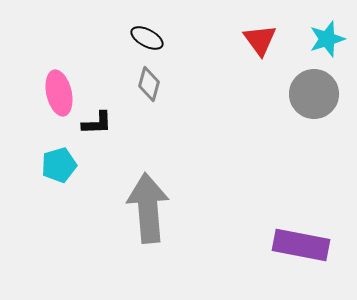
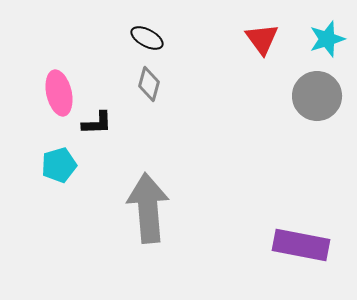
red triangle: moved 2 px right, 1 px up
gray circle: moved 3 px right, 2 px down
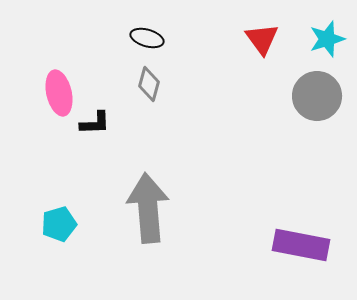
black ellipse: rotated 12 degrees counterclockwise
black L-shape: moved 2 px left
cyan pentagon: moved 59 px down
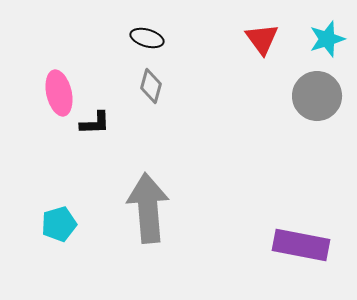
gray diamond: moved 2 px right, 2 px down
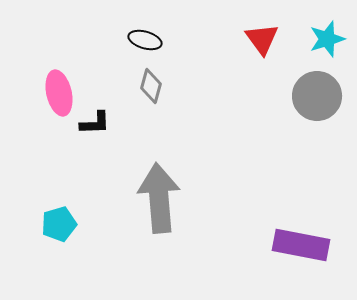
black ellipse: moved 2 px left, 2 px down
gray arrow: moved 11 px right, 10 px up
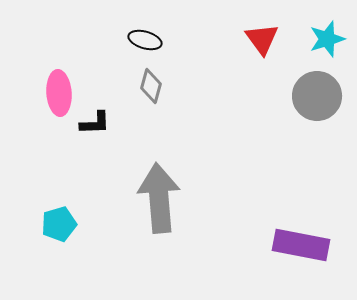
pink ellipse: rotated 9 degrees clockwise
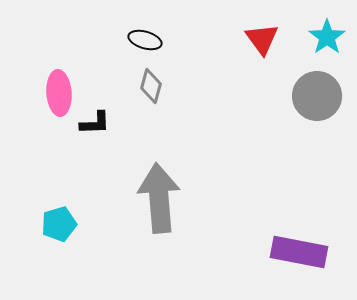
cyan star: moved 2 px up; rotated 18 degrees counterclockwise
purple rectangle: moved 2 px left, 7 px down
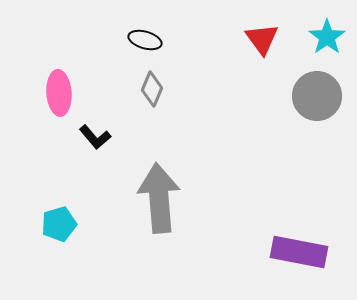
gray diamond: moved 1 px right, 3 px down; rotated 8 degrees clockwise
black L-shape: moved 14 px down; rotated 52 degrees clockwise
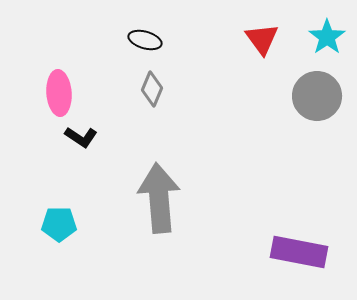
black L-shape: moved 14 px left; rotated 16 degrees counterclockwise
cyan pentagon: rotated 16 degrees clockwise
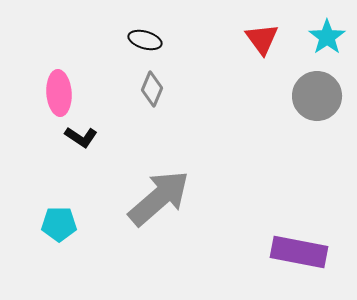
gray arrow: rotated 54 degrees clockwise
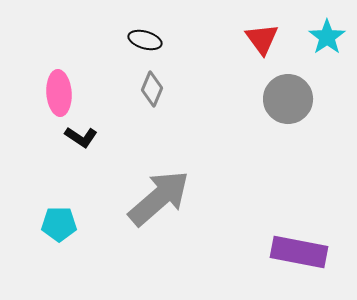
gray circle: moved 29 px left, 3 px down
